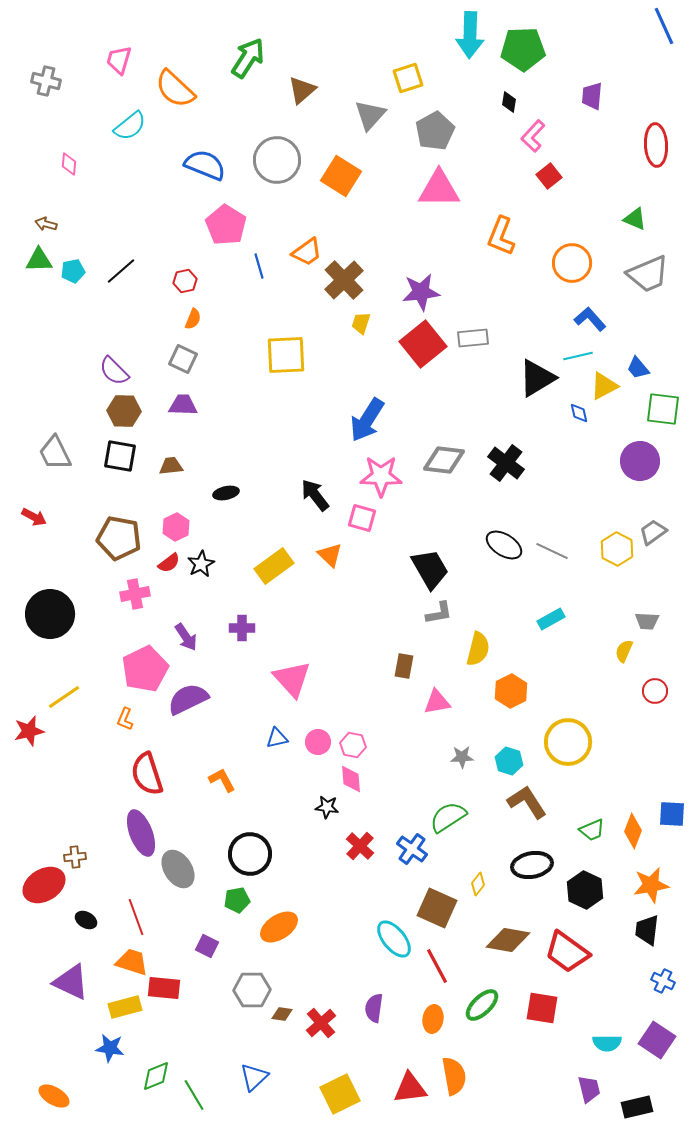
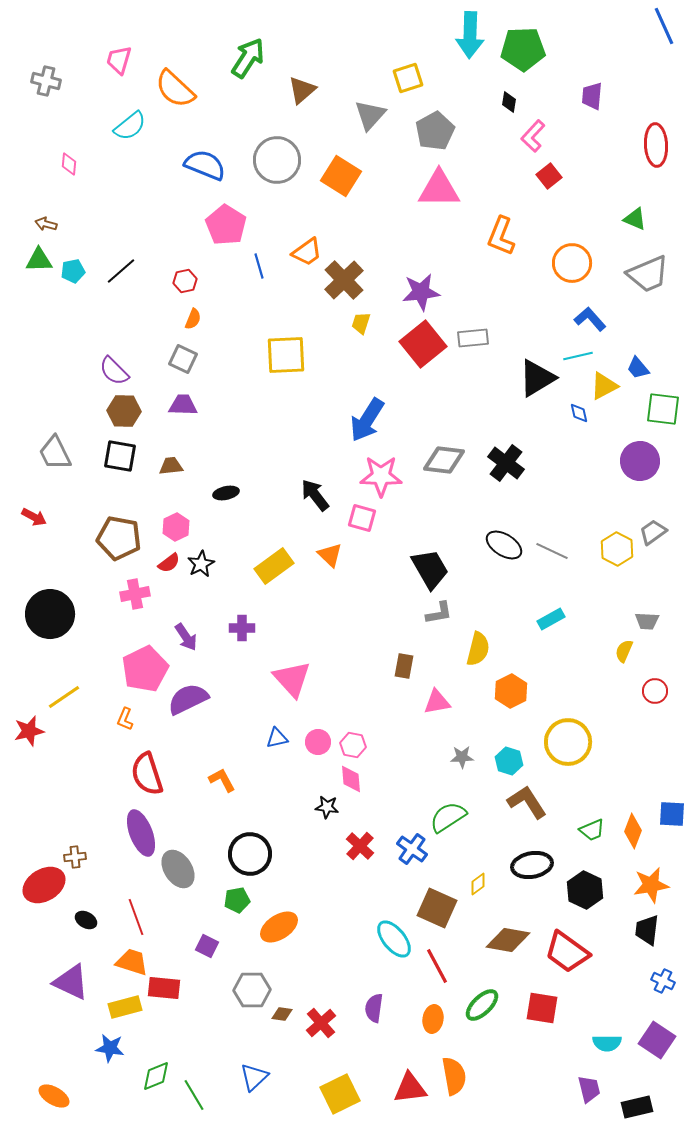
yellow diamond at (478, 884): rotated 15 degrees clockwise
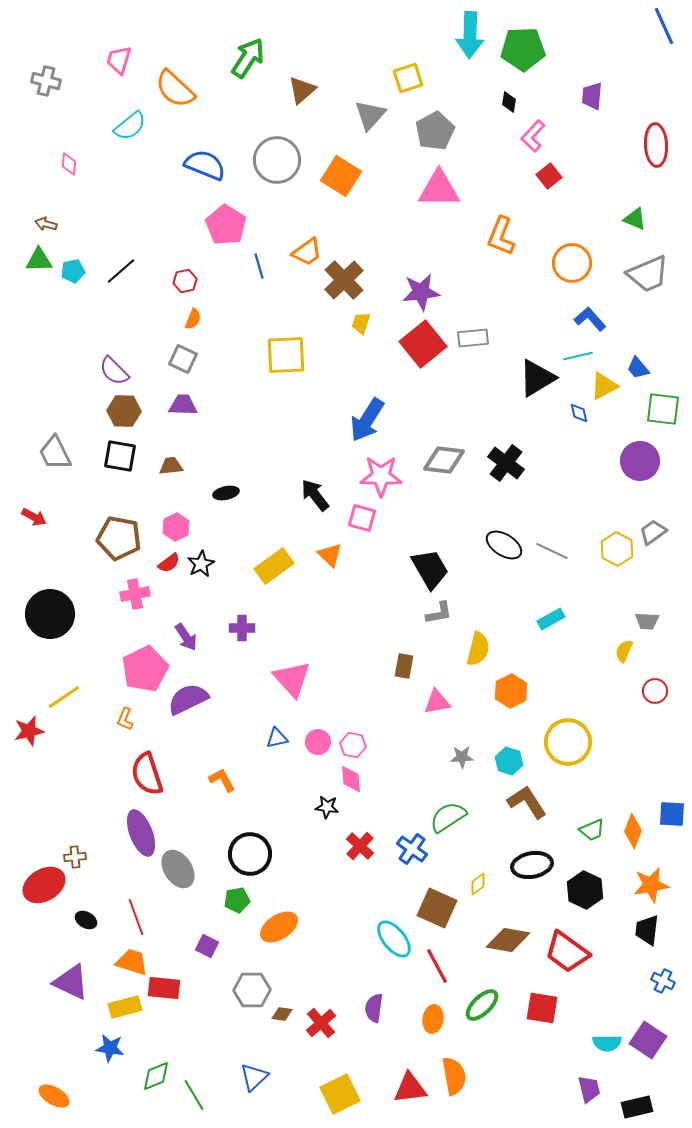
purple square at (657, 1040): moved 9 px left
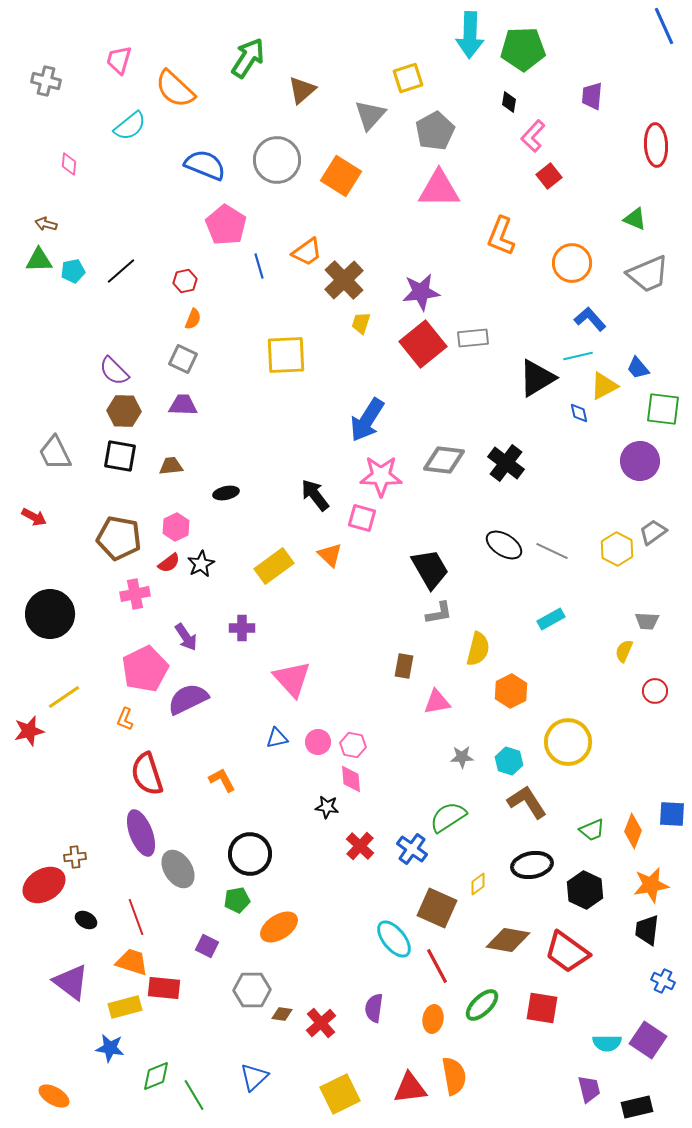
purple triangle at (71, 982): rotated 12 degrees clockwise
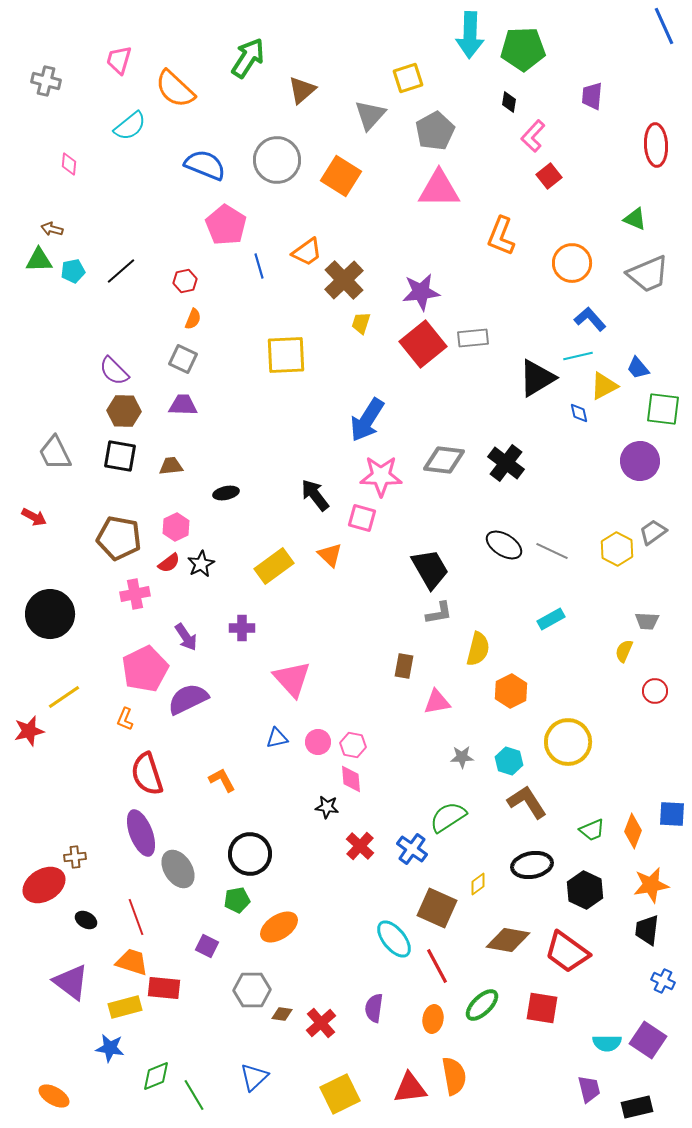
brown arrow at (46, 224): moved 6 px right, 5 px down
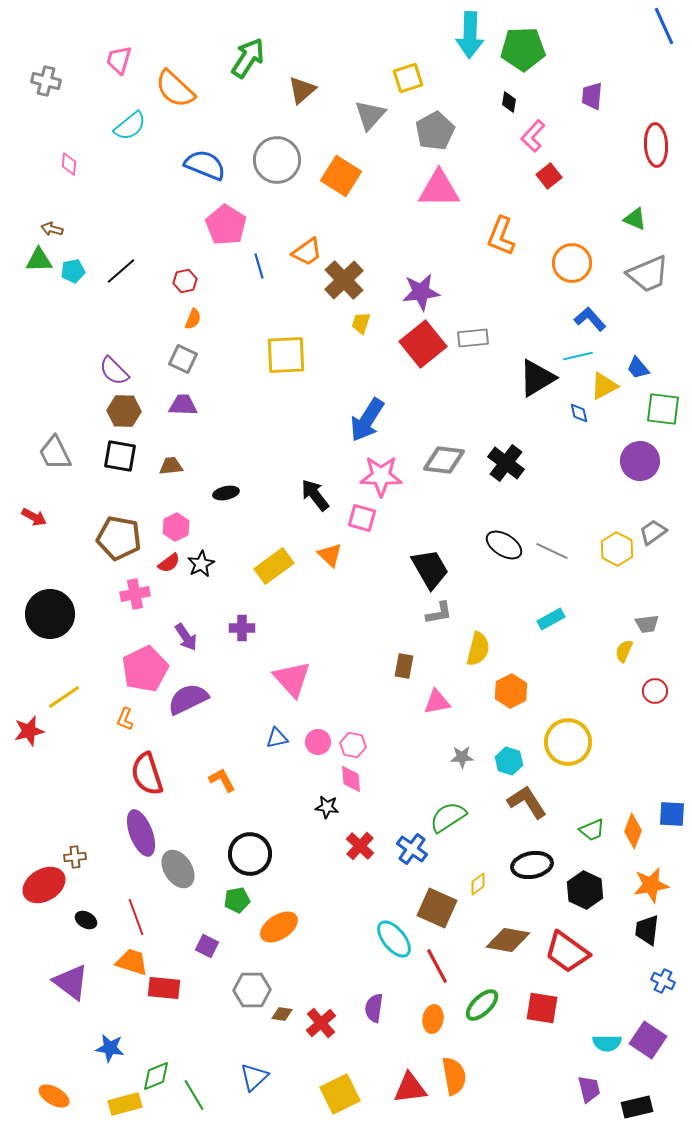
gray trapezoid at (647, 621): moved 3 px down; rotated 10 degrees counterclockwise
yellow rectangle at (125, 1007): moved 97 px down
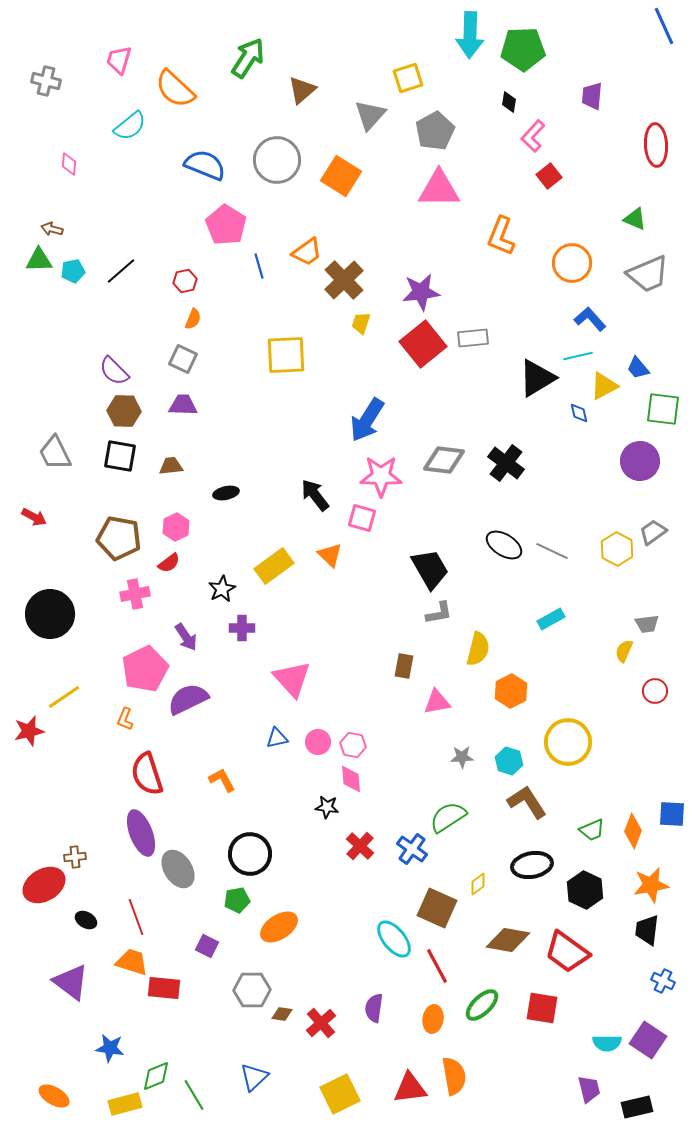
black star at (201, 564): moved 21 px right, 25 px down
